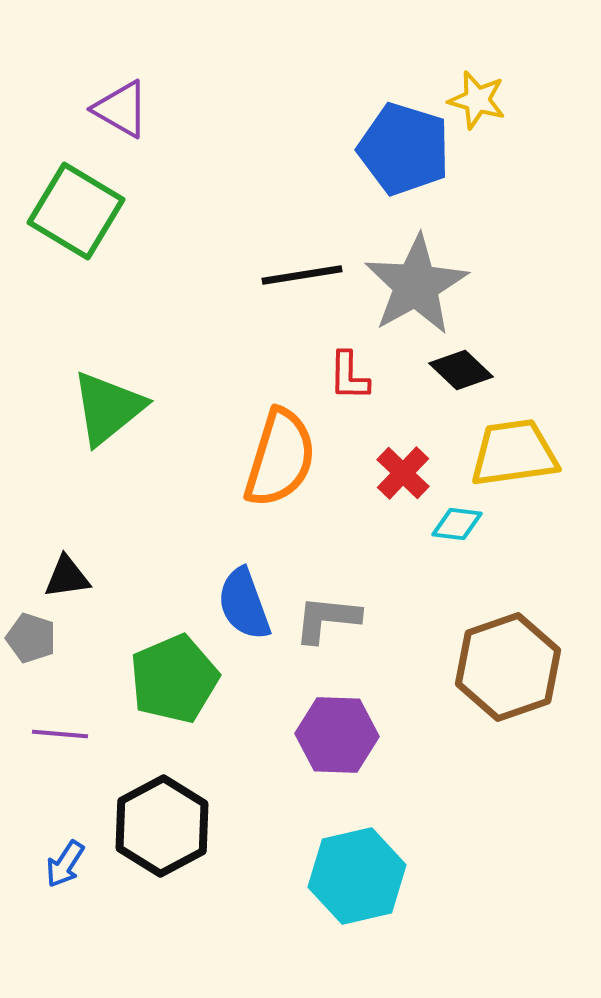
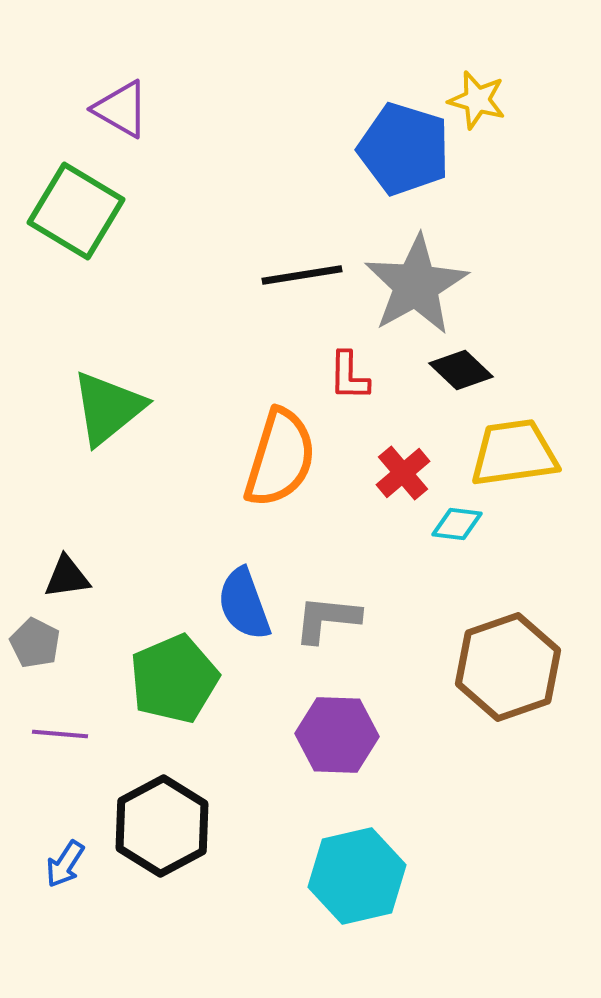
red cross: rotated 6 degrees clockwise
gray pentagon: moved 4 px right, 5 px down; rotated 9 degrees clockwise
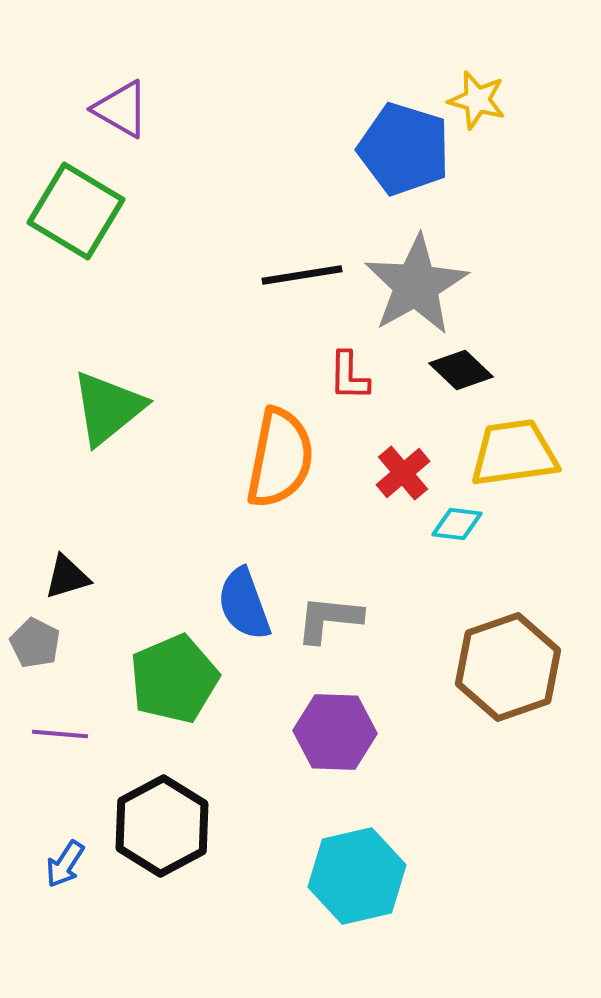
orange semicircle: rotated 6 degrees counterclockwise
black triangle: rotated 9 degrees counterclockwise
gray L-shape: moved 2 px right
purple hexagon: moved 2 px left, 3 px up
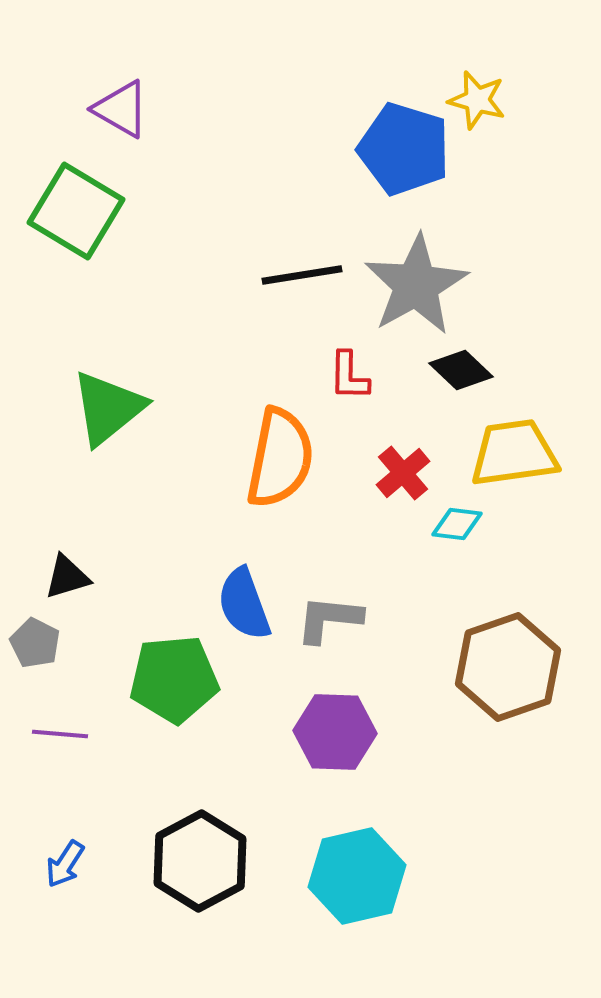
green pentagon: rotated 18 degrees clockwise
black hexagon: moved 38 px right, 35 px down
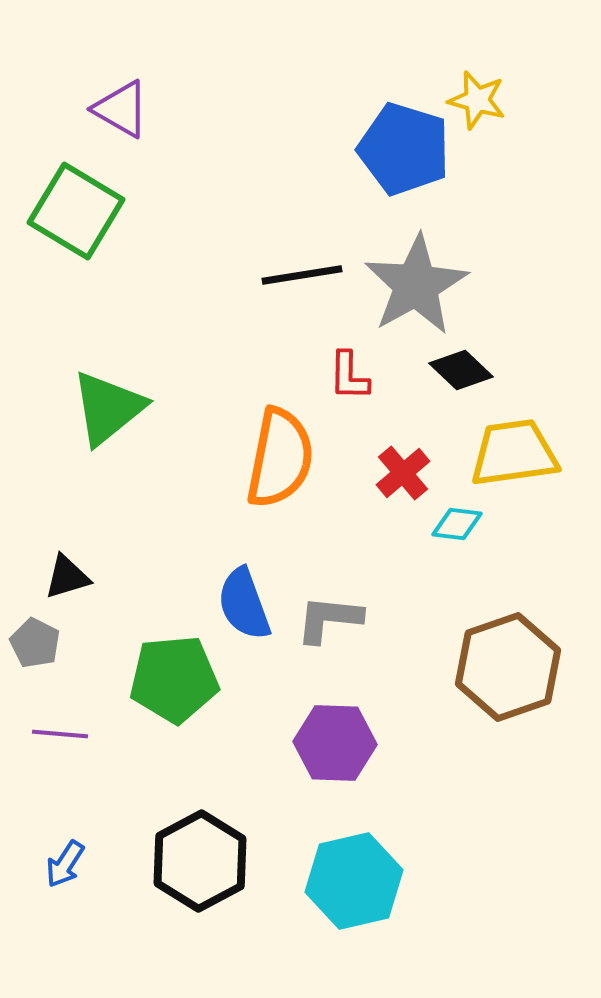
purple hexagon: moved 11 px down
cyan hexagon: moved 3 px left, 5 px down
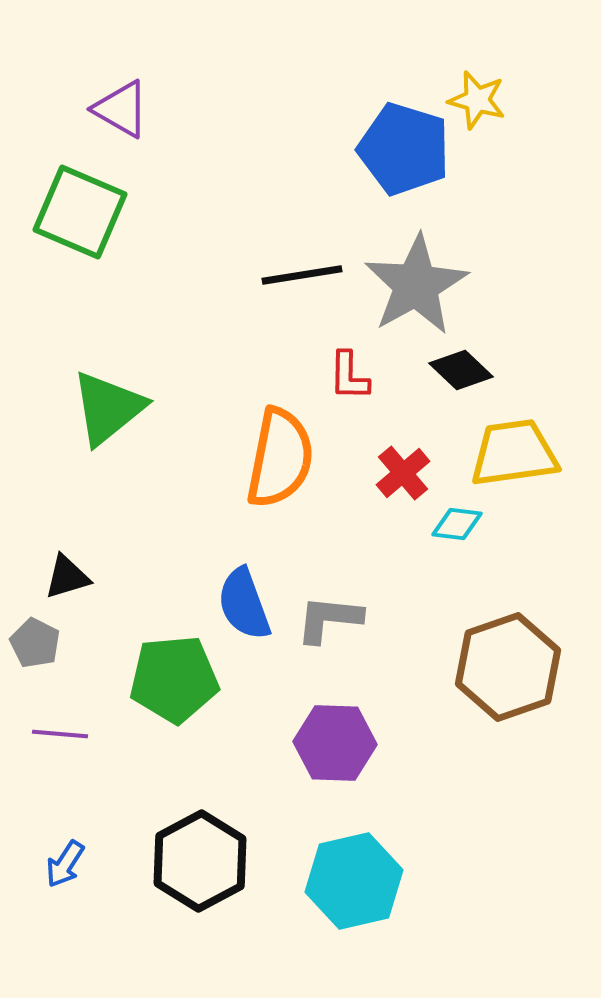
green square: moved 4 px right, 1 px down; rotated 8 degrees counterclockwise
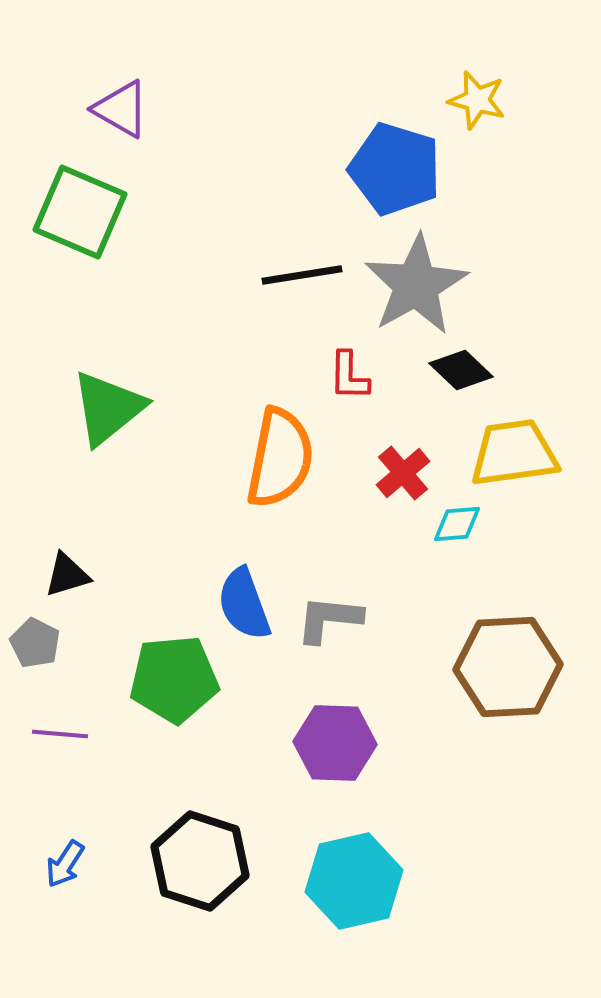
blue pentagon: moved 9 px left, 20 px down
cyan diamond: rotated 12 degrees counterclockwise
black triangle: moved 2 px up
brown hexagon: rotated 16 degrees clockwise
black hexagon: rotated 14 degrees counterclockwise
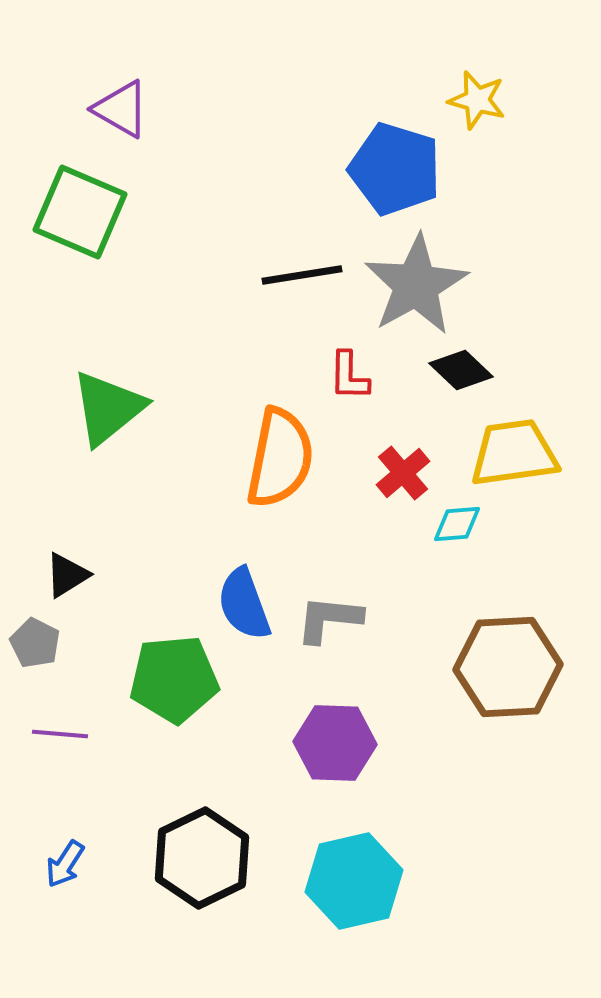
black triangle: rotated 15 degrees counterclockwise
black hexagon: moved 2 px right, 3 px up; rotated 16 degrees clockwise
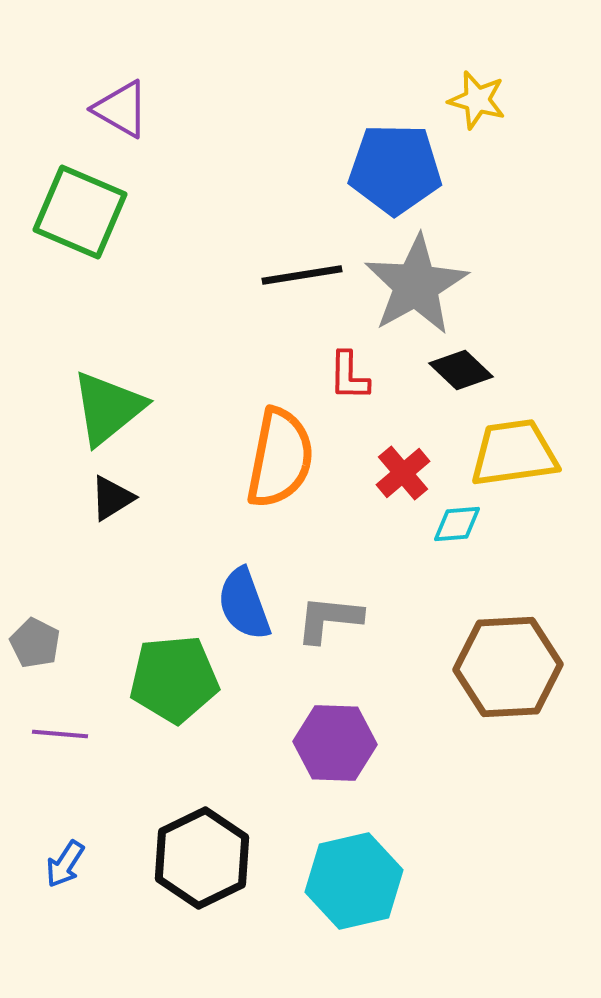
blue pentagon: rotated 16 degrees counterclockwise
black triangle: moved 45 px right, 77 px up
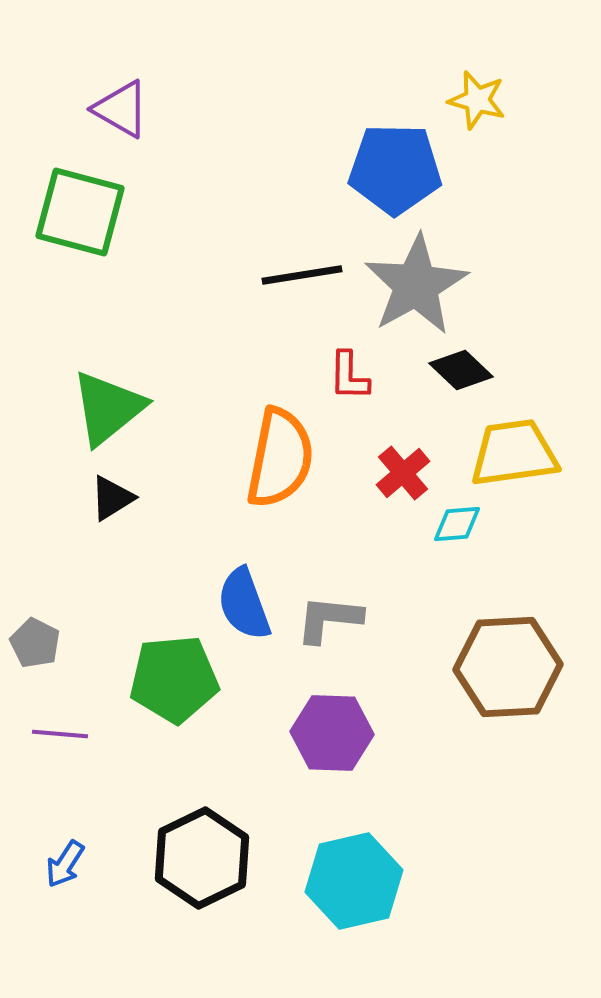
green square: rotated 8 degrees counterclockwise
purple hexagon: moved 3 px left, 10 px up
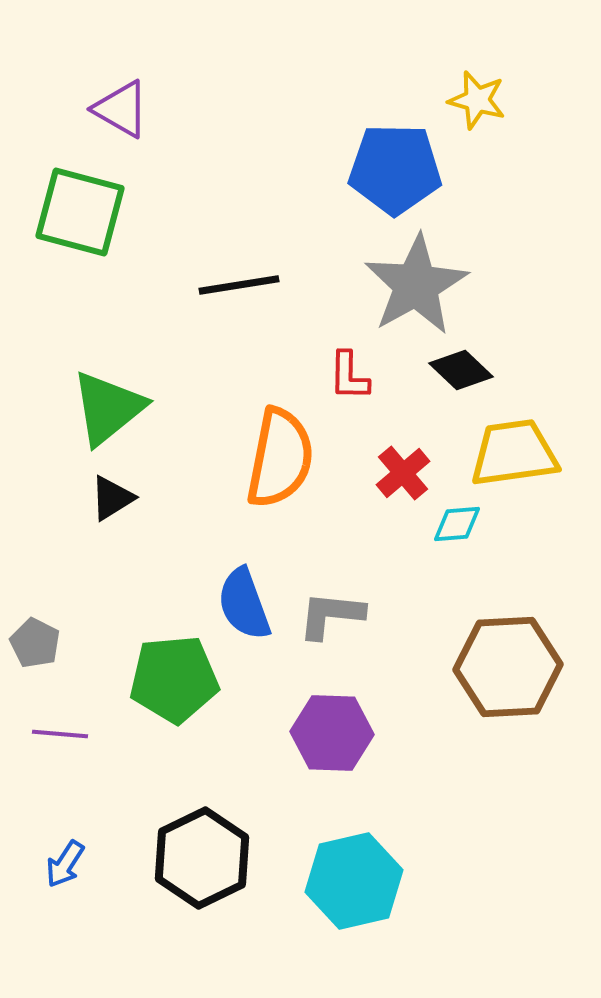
black line: moved 63 px left, 10 px down
gray L-shape: moved 2 px right, 4 px up
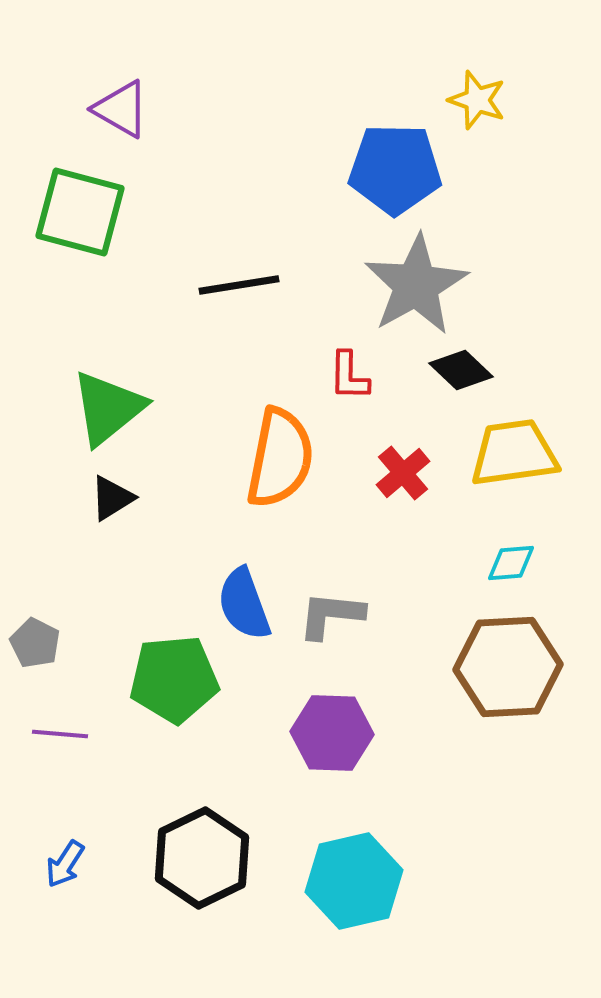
yellow star: rotated 4 degrees clockwise
cyan diamond: moved 54 px right, 39 px down
